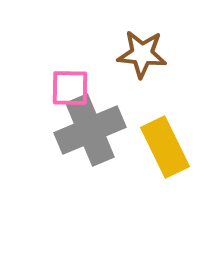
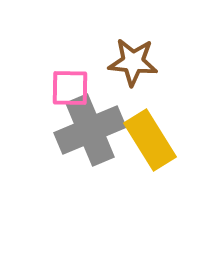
brown star: moved 9 px left, 8 px down
yellow rectangle: moved 15 px left, 7 px up; rotated 6 degrees counterclockwise
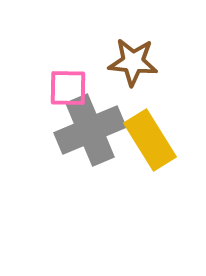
pink square: moved 2 px left
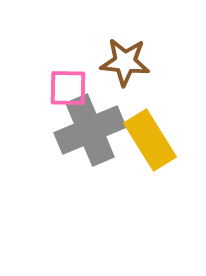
brown star: moved 8 px left
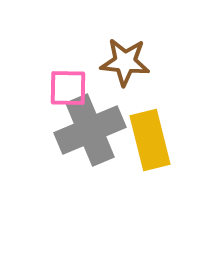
yellow rectangle: rotated 18 degrees clockwise
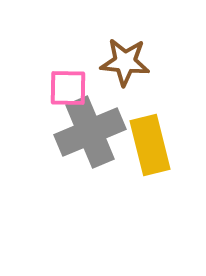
gray cross: moved 2 px down
yellow rectangle: moved 5 px down
